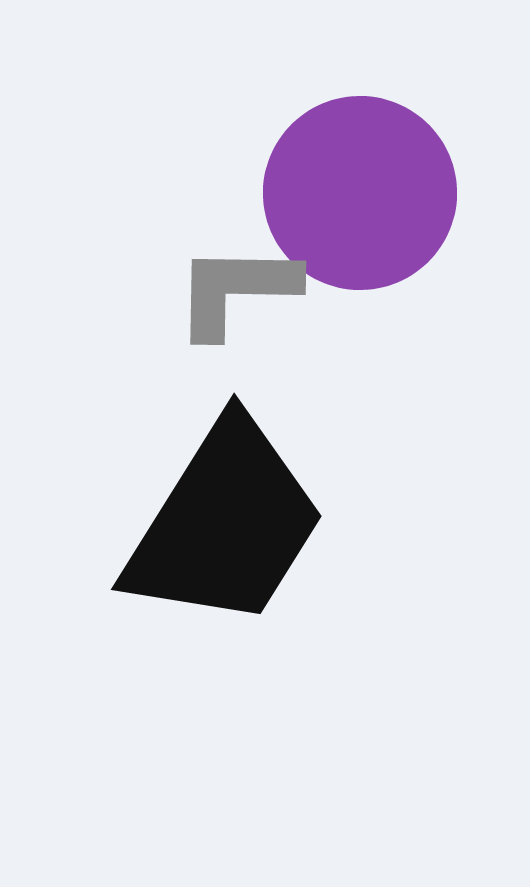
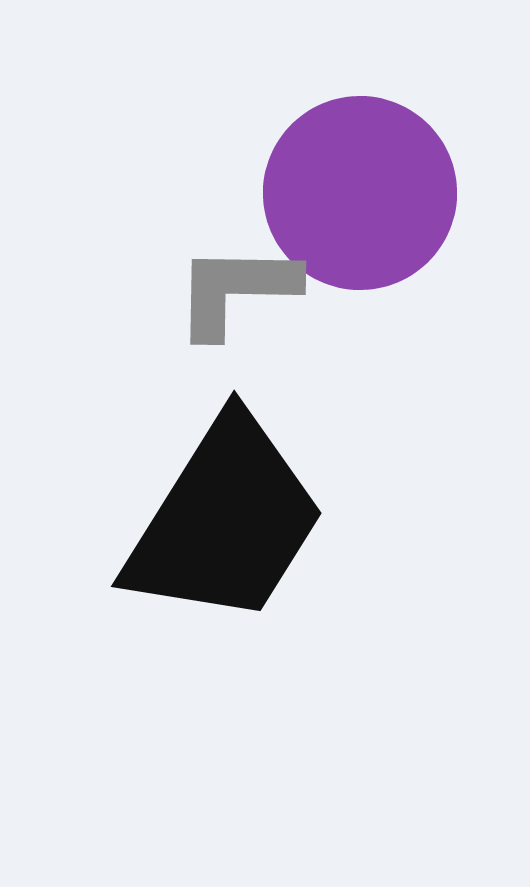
black trapezoid: moved 3 px up
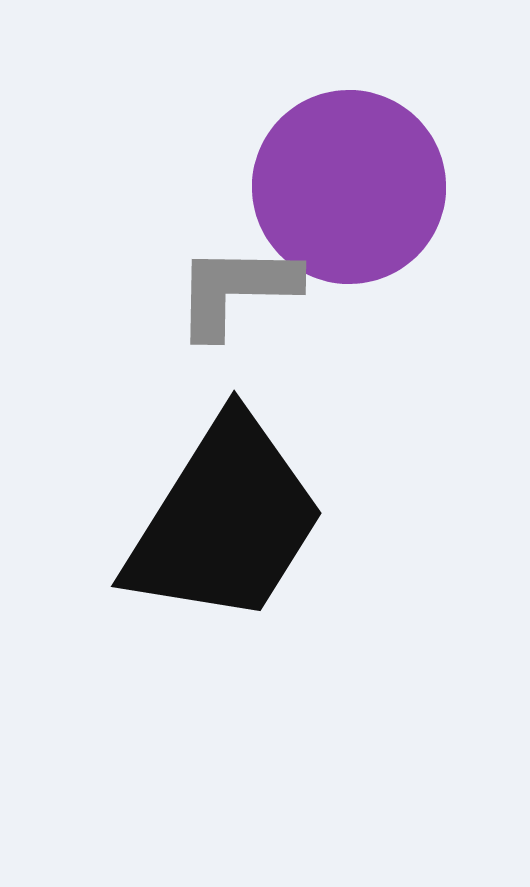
purple circle: moved 11 px left, 6 px up
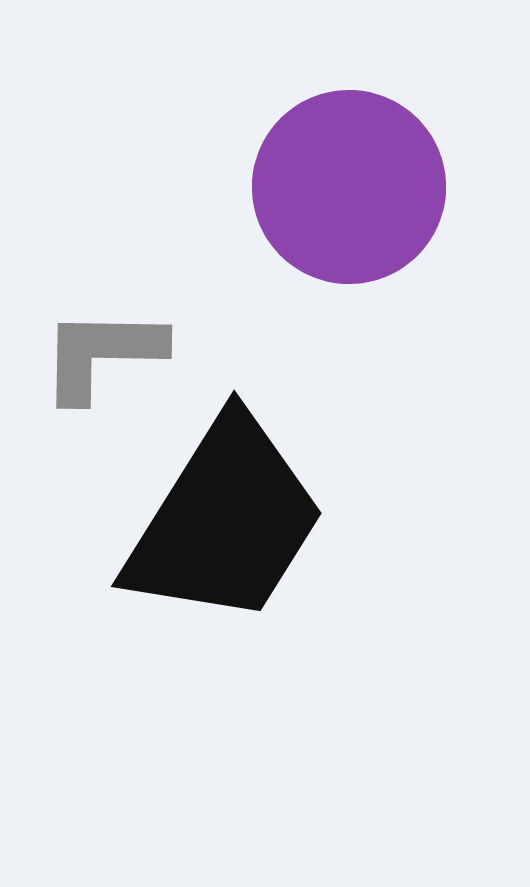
gray L-shape: moved 134 px left, 64 px down
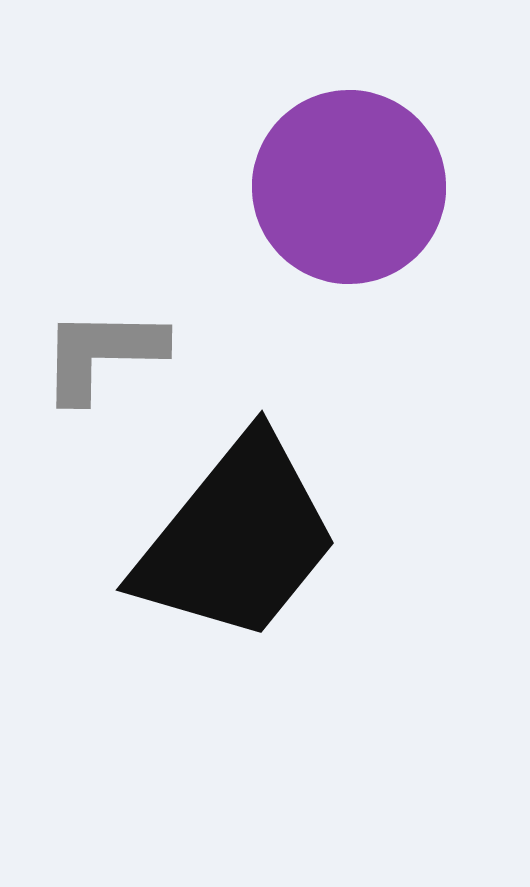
black trapezoid: moved 12 px right, 18 px down; rotated 7 degrees clockwise
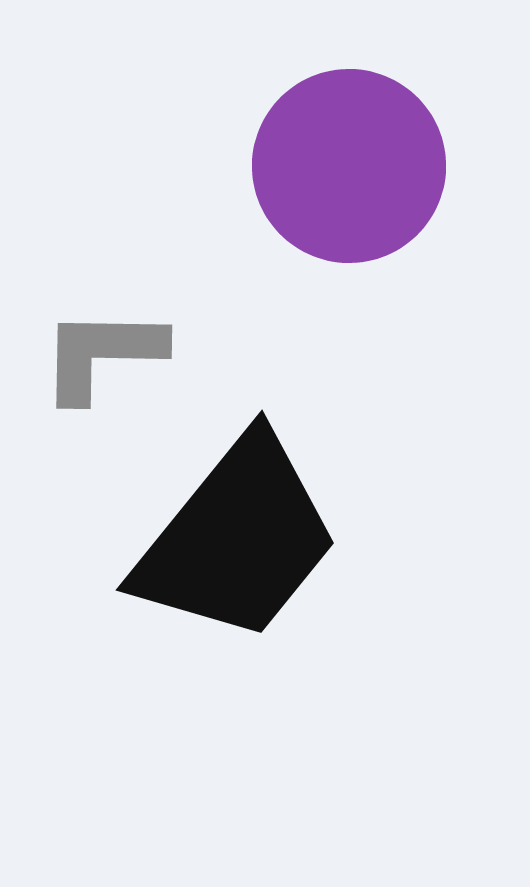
purple circle: moved 21 px up
